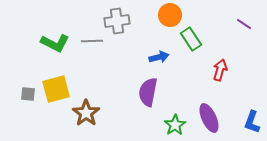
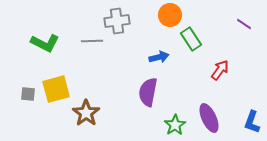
green L-shape: moved 10 px left
red arrow: rotated 20 degrees clockwise
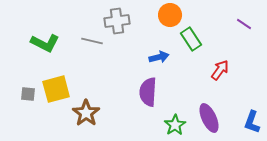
gray line: rotated 15 degrees clockwise
purple semicircle: rotated 8 degrees counterclockwise
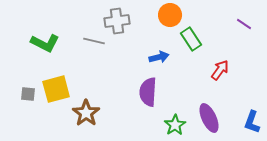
gray line: moved 2 px right
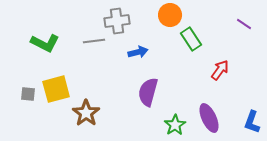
gray line: rotated 20 degrees counterclockwise
blue arrow: moved 21 px left, 5 px up
purple semicircle: rotated 12 degrees clockwise
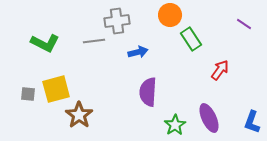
purple semicircle: rotated 12 degrees counterclockwise
brown star: moved 7 px left, 2 px down
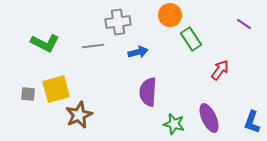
gray cross: moved 1 px right, 1 px down
gray line: moved 1 px left, 5 px down
brown star: rotated 12 degrees clockwise
green star: moved 1 px left, 1 px up; rotated 25 degrees counterclockwise
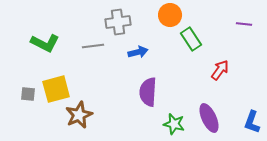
purple line: rotated 28 degrees counterclockwise
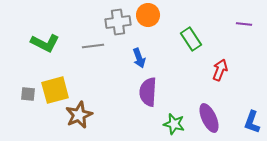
orange circle: moved 22 px left
blue arrow: moved 1 px right, 6 px down; rotated 84 degrees clockwise
red arrow: rotated 15 degrees counterclockwise
yellow square: moved 1 px left, 1 px down
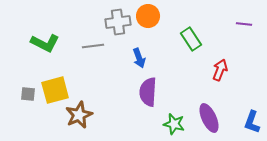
orange circle: moved 1 px down
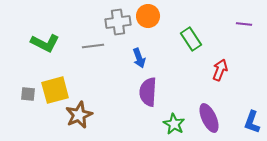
green star: rotated 15 degrees clockwise
